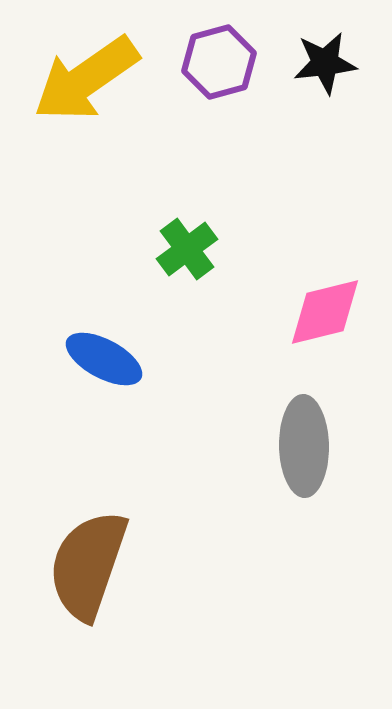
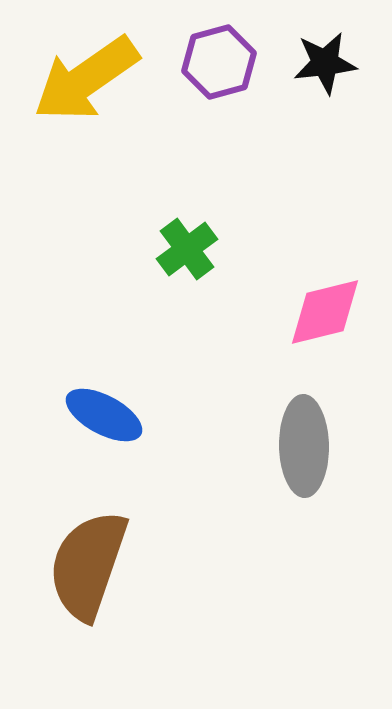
blue ellipse: moved 56 px down
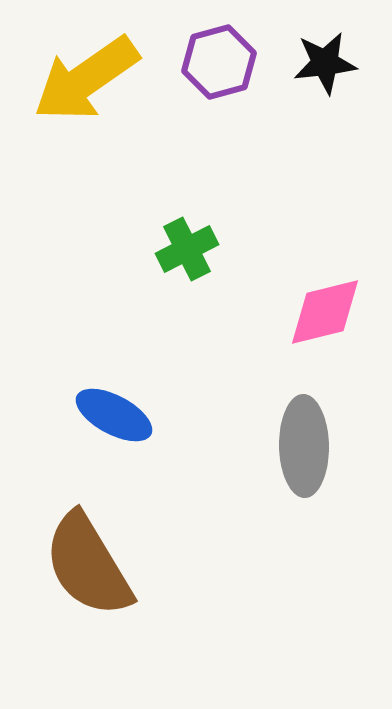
green cross: rotated 10 degrees clockwise
blue ellipse: moved 10 px right
brown semicircle: rotated 50 degrees counterclockwise
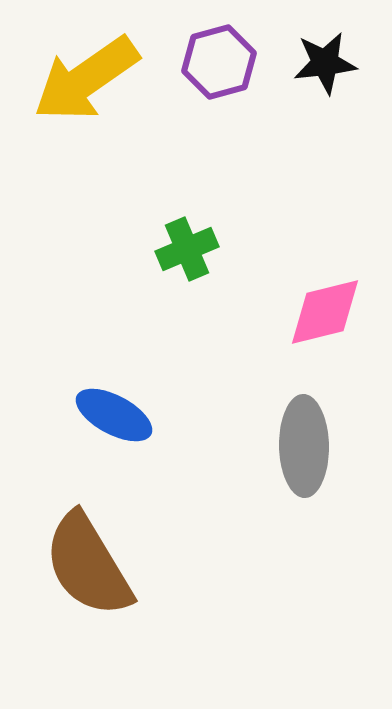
green cross: rotated 4 degrees clockwise
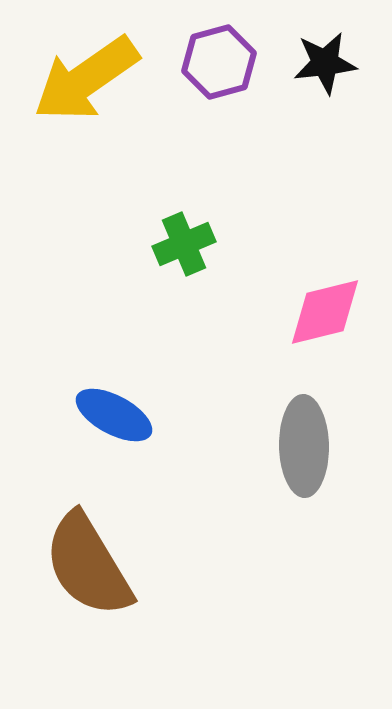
green cross: moved 3 px left, 5 px up
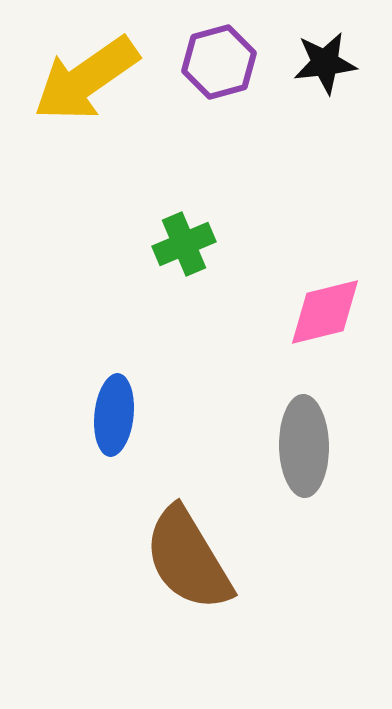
blue ellipse: rotated 68 degrees clockwise
brown semicircle: moved 100 px right, 6 px up
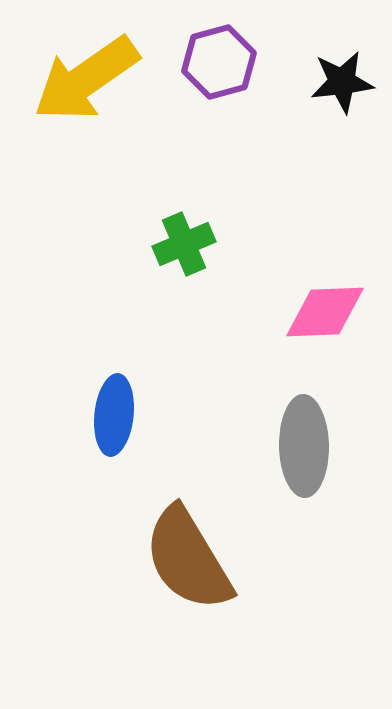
black star: moved 17 px right, 19 px down
pink diamond: rotated 12 degrees clockwise
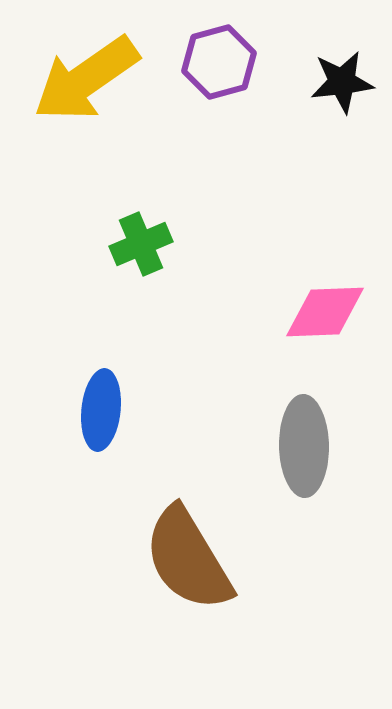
green cross: moved 43 px left
blue ellipse: moved 13 px left, 5 px up
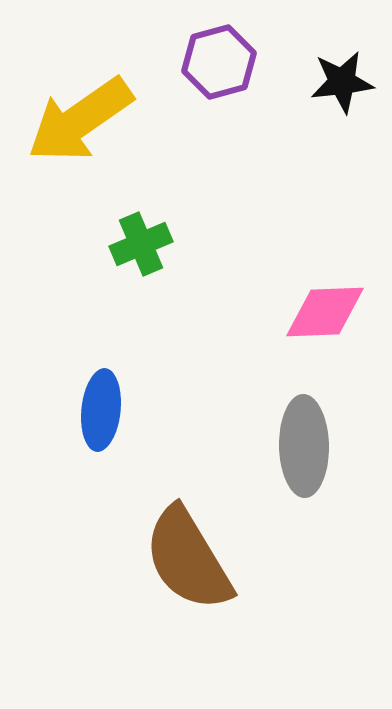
yellow arrow: moved 6 px left, 41 px down
